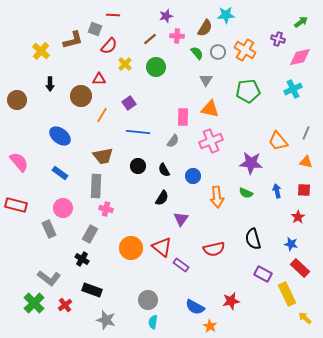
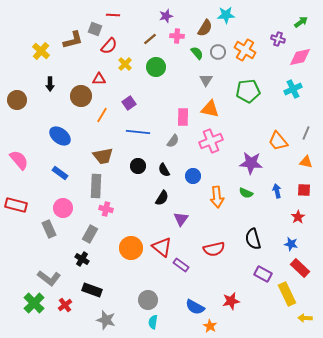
pink semicircle at (19, 162): moved 2 px up
yellow arrow at (305, 318): rotated 40 degrees counterclockwise
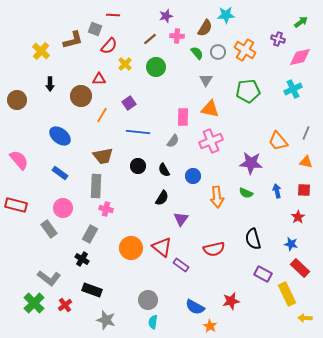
gray rectangle at (49, 229): rotated 12 degrees counterclockwise
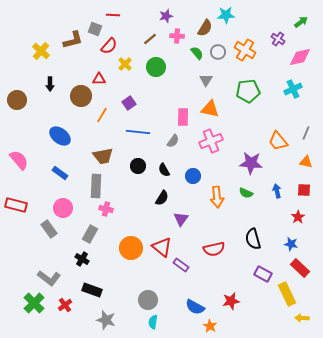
purple cross at (278, 39): rotated 16 degrees clockwise
yellow arrow at (305, 318): moved 3 px left
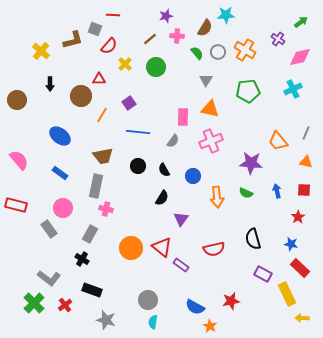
gray rectangle at (96, 186): rotated 10 degrees clockwise
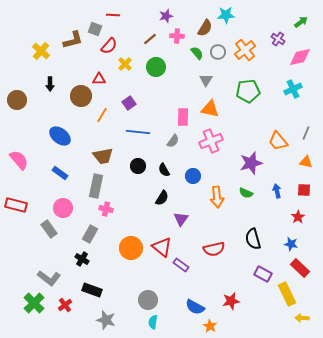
orange cross at (245, 50): rotated 20 degrees clockwise
purple star at (251, 163): rotated 20 degrees counterclockwise
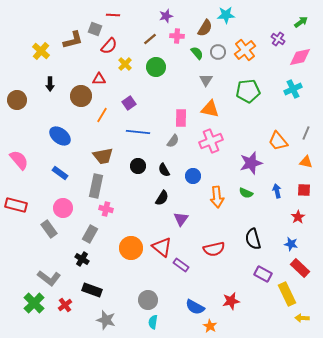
pink rectangle at (183, 117): moved 2 px left, 1 px down
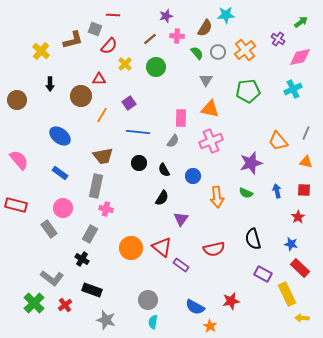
black circle at (138, 166): moved 1 px right, 3 px up
gray L-shape at (49, 278): moved 3 px right
